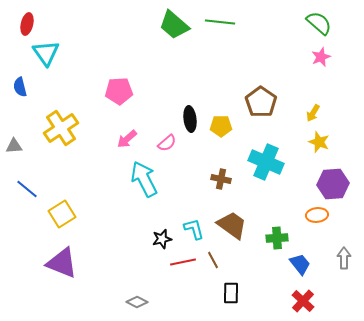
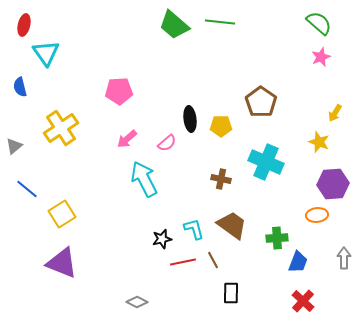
red ellipse: moved 3 px left, 1 px down
yellow arrow: moved 22 px right
gray triangle: rotated 36 degrees counterclockwise
blue trapezoid: moved 2 px left, 2 px up; rotated 60 degrees clockwise
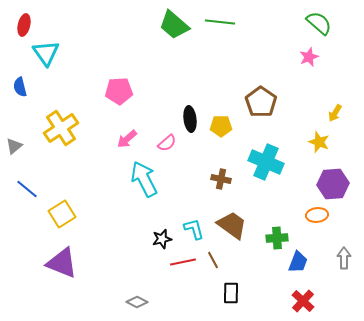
pink star: moved 12 px left
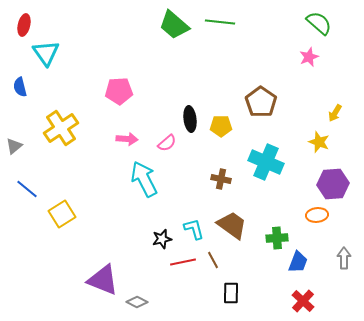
pink arrow: rotated 135 degrees counterclockwise
purple triangle: moved 41 px right, 17 px down
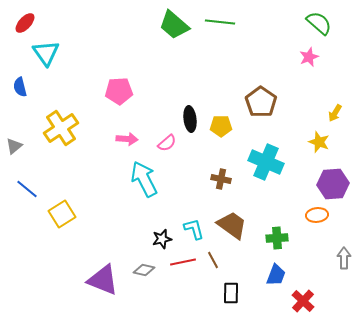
red ellipse: moved 1 px right, 2 px up; rotated 30 degrees clockwise
blue trapezoid: moved 22 px left, 13 px down
gray diamond: moved 7 px right, 32 px up; rotated 15 degrees counterclockwise
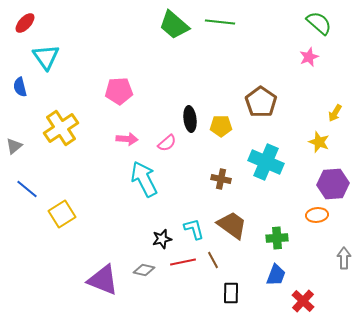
cyan triangle: moved 4 px down
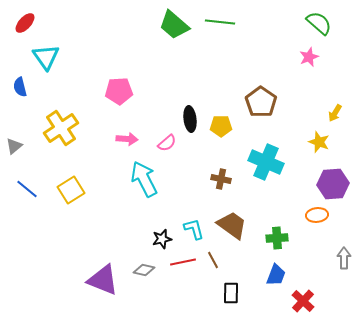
yellow square: moved 9 px right, 24 px up
